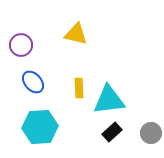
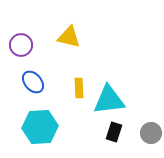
yellow triangle: moved 7 px left, 3 px down
black rectangle: moved 2 px right; rotated 30 degrees counterclockwise
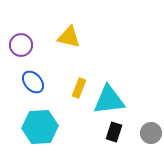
yellow rectangle: rotated 24 degrees clockwise
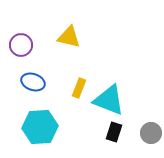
blue ellipse: rotated 30 degrees counterclockwise
cyan triangle: rotated 28 degrees clockwise
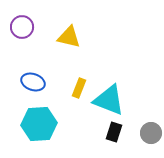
purple circle: moved 1 px right, 18 px up
cyan hexagon: moved 1 px left, 3 px up
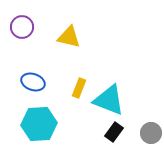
black rectangle: rotated 18 degrees clockwise
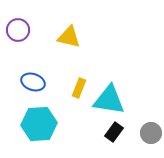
purple circle: moved 4 px left, 3 px down
cyan triangle: rotated 12 degrees counterclockwise
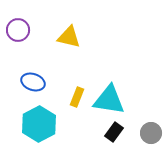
yellow rectangle: moved 2 px left, 9 px down
cyan hexagon: rotated 24 degrees counterclockwise
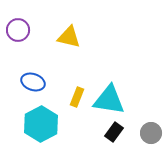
cyan hexagon: moved 2 px right
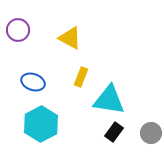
yellow triangle: moved 1 px right, 1 px down; rotated 15 degrees clockwise
yellow rectangle: moved 4 px right, 20 px up
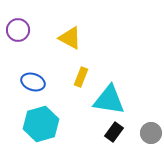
cyan hexagon: rotated 12 degrees clockwise
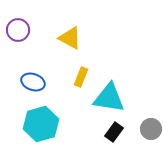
cyan triangle: moved 2 px up
gray circle: moved 4 px up
